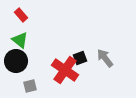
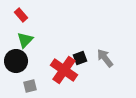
green triangle: moved 5 px right; rotated 36 degrees clockwise
red cross: moved 1 px left
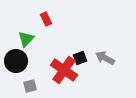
red rectangle: moved 25 px right, 4 px down; rotated 16 degrees clockwise
green triangle: moved 1 px right, 1 px up
gray arrow: rotated 24 degrees counterclockwise
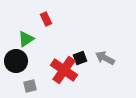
green triangle: rotated 12 degrees clockwise
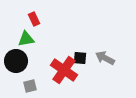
red rectangle: moved 12 px left
green triangle: rotated 24 degrees clockwise
black square: rotated 24 degrees clockwise
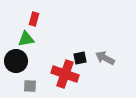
red rectangle: rotated 40 degrees clockwise
black square: rotated 16 degrees counterclockwise
red cross: moved 1 px right, 4 px down; rotated 16 degrees counterclockwise
gray square: rotated 16 degrees clockwise
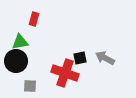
green triangle: moved 6 px left, 3 px down
red cross: moved 1 px up
